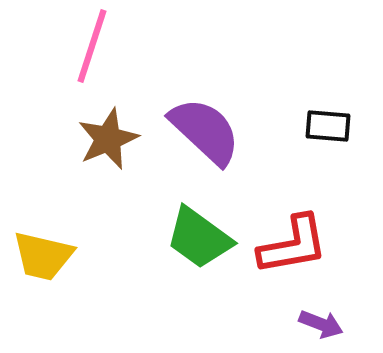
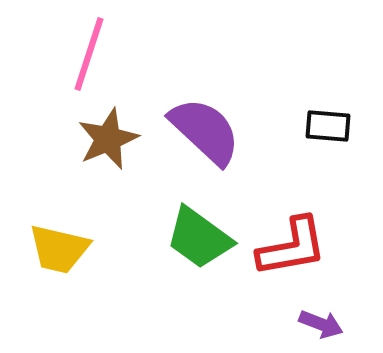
pink line: moved 3 px left, 8 px down
red L-shape: moved 1 px left, 2 px down
yellow trapezoid: moved 16 px right, 7 px up
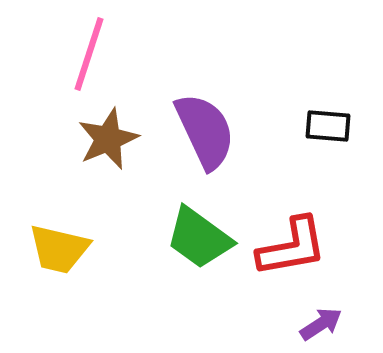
purple semicircle: rotated 22 degrees clockwise
purple arrow: rotated 54 degrees counterclockwise
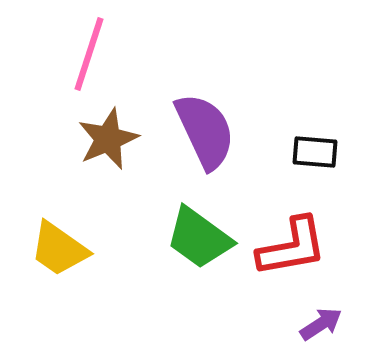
black rectangle: moved 13 px left, 26 px down
yellow trapezoid: rotated 22 degrees clockwise
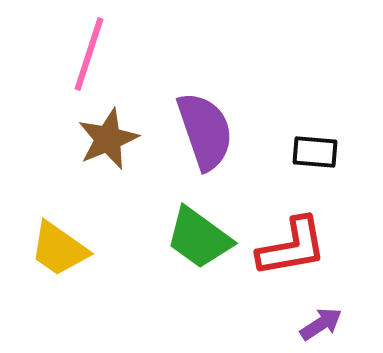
purple semicircle: rotated 6 degrees clockwise
